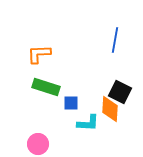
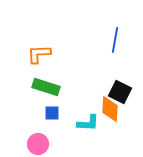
blue square: moved 19 px left, 10 px down
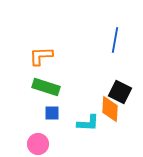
orange L-shape: moved 2 px right, 2 px down
